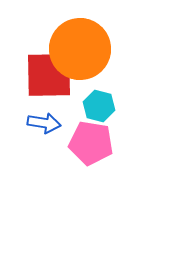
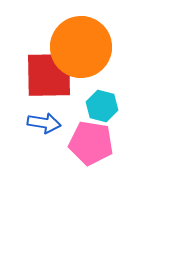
orange circle: moved 1 px right, 2 px up
cyan hexagon: moved 3 px right
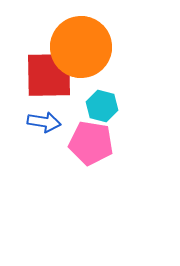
blue arrow: moved 1 px up
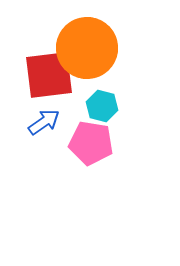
orange circle: moved 6 px right, 1 px down
red square: rotated 6 degrees counterclockwise
blue arrow: rotated 44 degrees counterclockwise
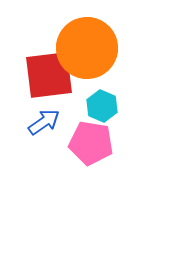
cyan hexagon: rotated 8 degrees clockwise
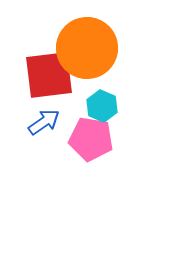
pink pentagon: moved 4 px up
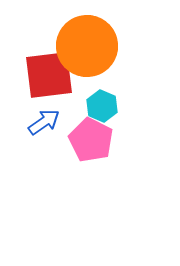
orange circle: moved 2 px up
pink pentagon: moved 1 px down; rotated 18 degrees clockwise
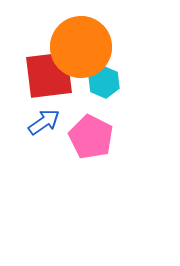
orange circle: moved 6 px left, 1 px down
cyan hexagon: moved 2 px right, 24 px up
pink pentagon: moved 3 px up
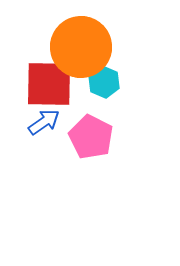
red square: moved 9 px down; rotated 8 degrees clockwise
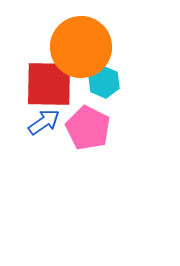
pink pentagon: moved 3 px left, 9 px up
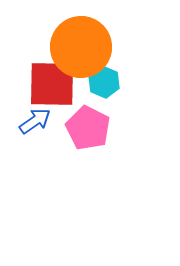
red square: moved 3 px right
blue arrow: moved 9 px left, 1 px up
